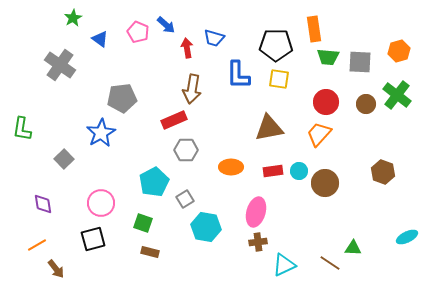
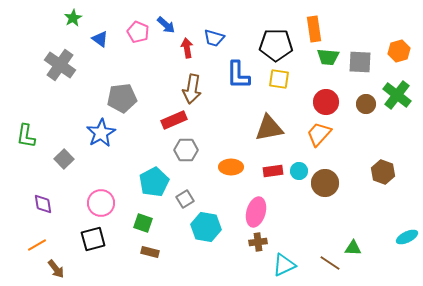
green L-shape at (22, 129): moved 4 px right, 7 px down
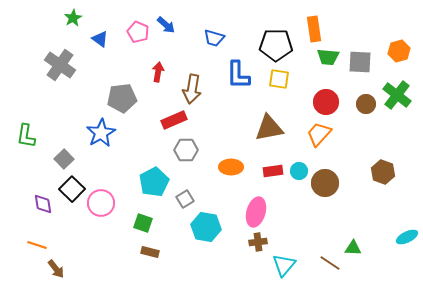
red arrow at (187, 48): moved 29 px left, 24 px down; rotated 18 degrees clockwise
black square at (93, 239): moved 21 px left, 50 px up; rotated 30 degrees counterclockwise
orange line at (37, 245): rotated 48 degrees clockwise
cyan triangle at (284, 265): rotated 25 degrees counterclockwise
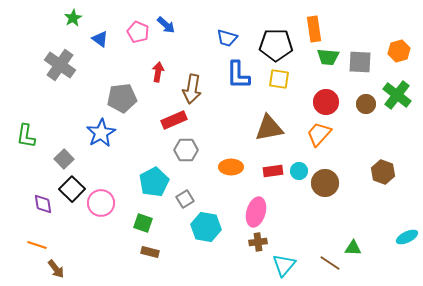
blue trapezoid at (214, 38): moved 13 px right
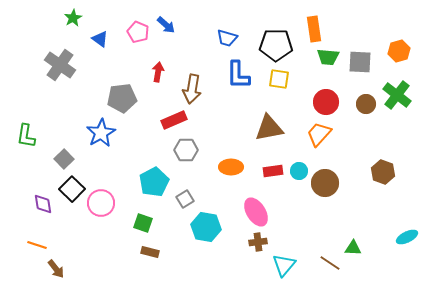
pink ellipse at (256, 212): rotated 48 degrees counterclockwise
